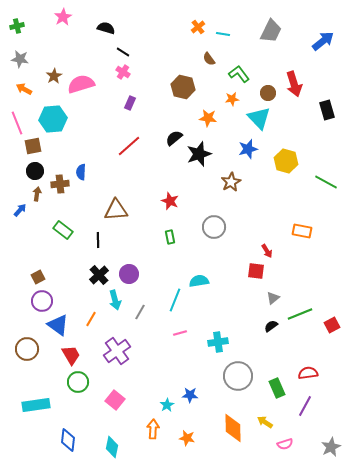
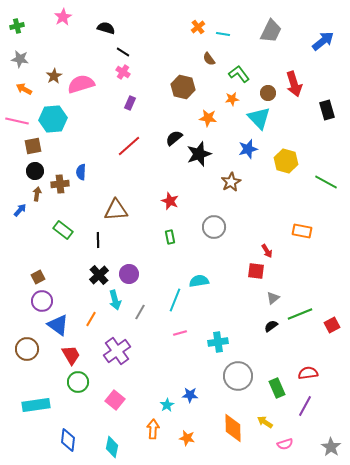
pink line at (17, 123): moved 2 px up; rotated 55 degrees counterclockwise
gray star at (331, 447): rotated 12 degrees counterclockwise
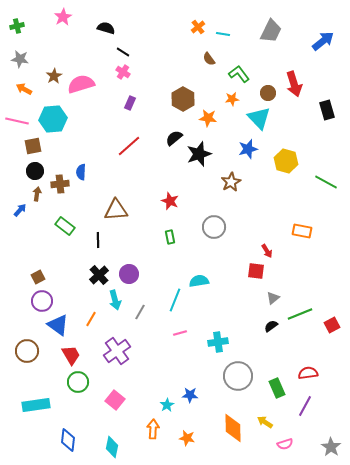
brown hexagon at (183, 87): moved 12 px down; rotated 15 degrees clockwise
green rectangle at (63, 230): moved 2 px right, 4 px up
brown circle at (27, 349): moved 2 px down
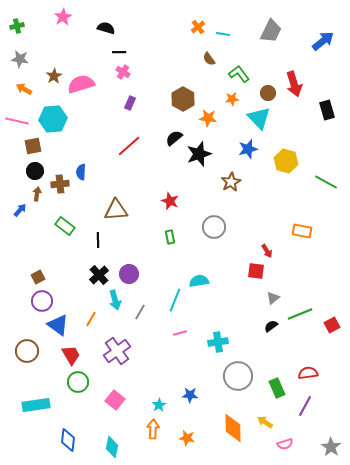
black line at (123, 52): moved 4 px left; rotated 32 degrees counterclockwise
cyan star at (167, 405): moved 8 px left
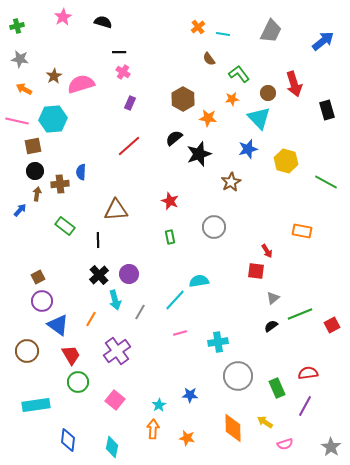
black semicircle at (106, 28): moved 3 px left, 6 px up
cyan line at (175, 300): rotated 20 degrees clockwise
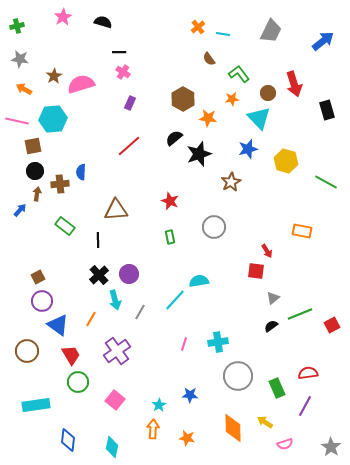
pink line at (180, 333): moved 4 px right, 11 px down; rotated 56 degrees counterclockwise
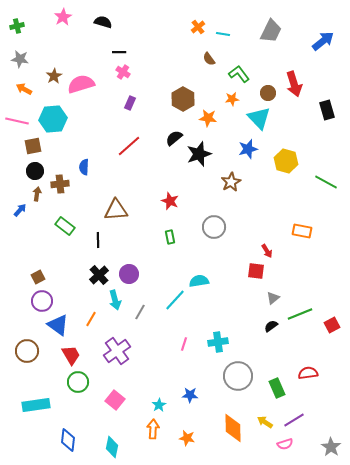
blue semicircle at (81, 172): moved 3 px right, 5 px up
purple line at (305, 406): moved 11 px left, 14 px down; rotated 30 degrees clockwise
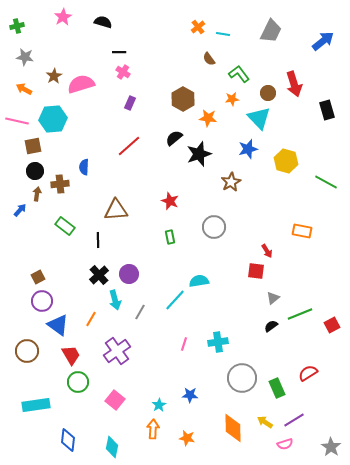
gray star at (20, 59): moved 5 px right, 2 px up
red semicircle at (308, 373): rotated 24 degrees counterclockwise
gray circle at (238, 376): moved 4 px right, 2 px down
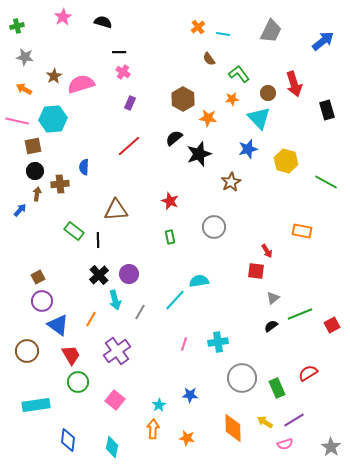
green rectangle at (65, 226): moved 9 px right, 5 px down
